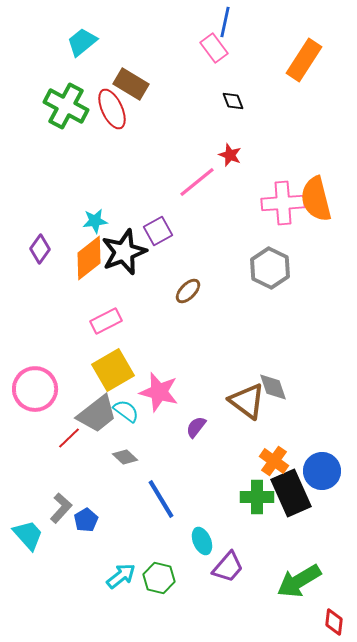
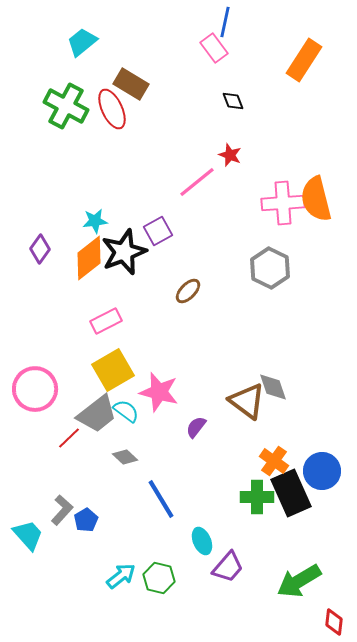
gray L-shape at (61, 508): moved 1 px right, 2 px down
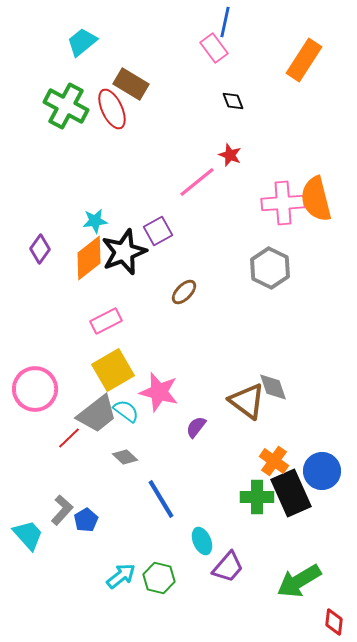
brown ellipse at (188, 291): moved 4 px left, 1 px down
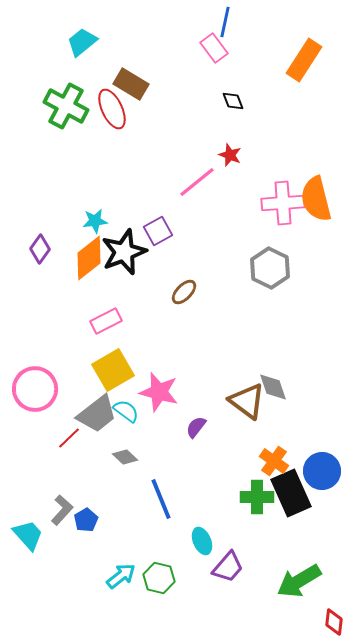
blue line at (161, 499): rotated 9 degrees clockwise
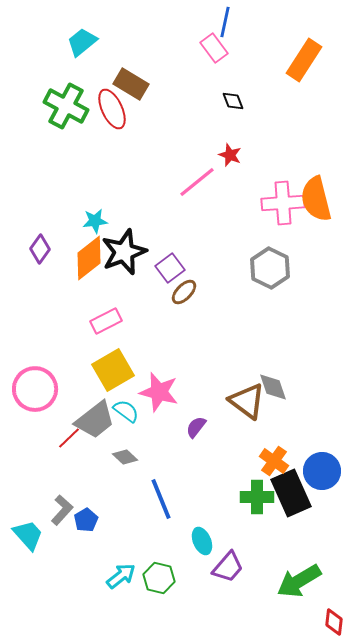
purple square at (158, 231): moved 12 px right, 37 px down; rotated 8 degrees counterclockwise
gray trapezoid at (97, 414): moved 2 px left, 6 px down
